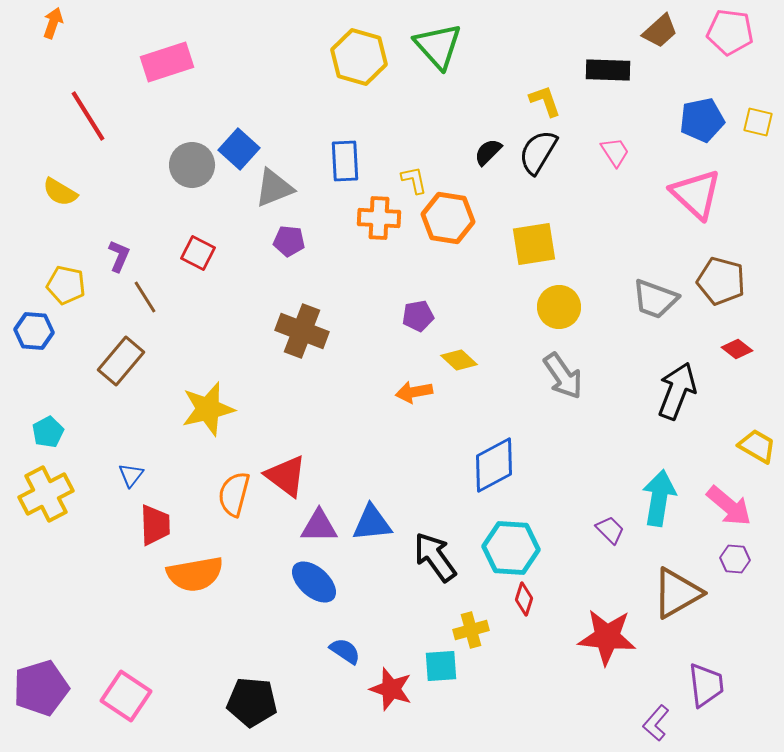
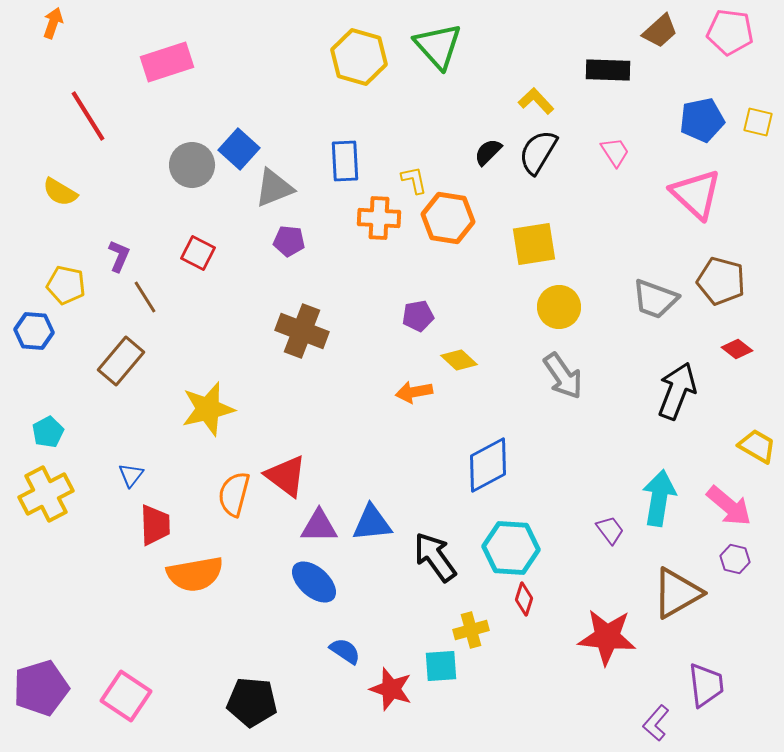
yellow L-shape at (545, 101): moved 9 px left; rotated 24 degrees counterclockwise
blue diamond at (494, 465): moved 6 px left
purple trapezoid at (610, 530): rotated 8 degrees clockwise
purple hexagon at (735, 559): rotated 8 degrees clockwise
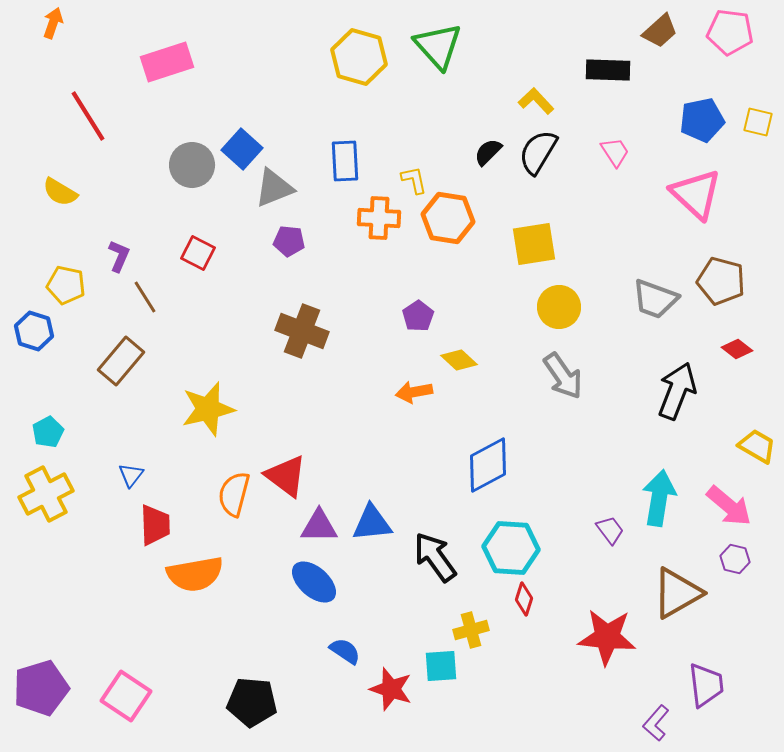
blue square at (239, 149): moved 3 px right
purple pentagon at (418, 316): rotated 24 degrees counterclockwise
blue hexagon at (34, 331): rotated 12 degrees clockwise
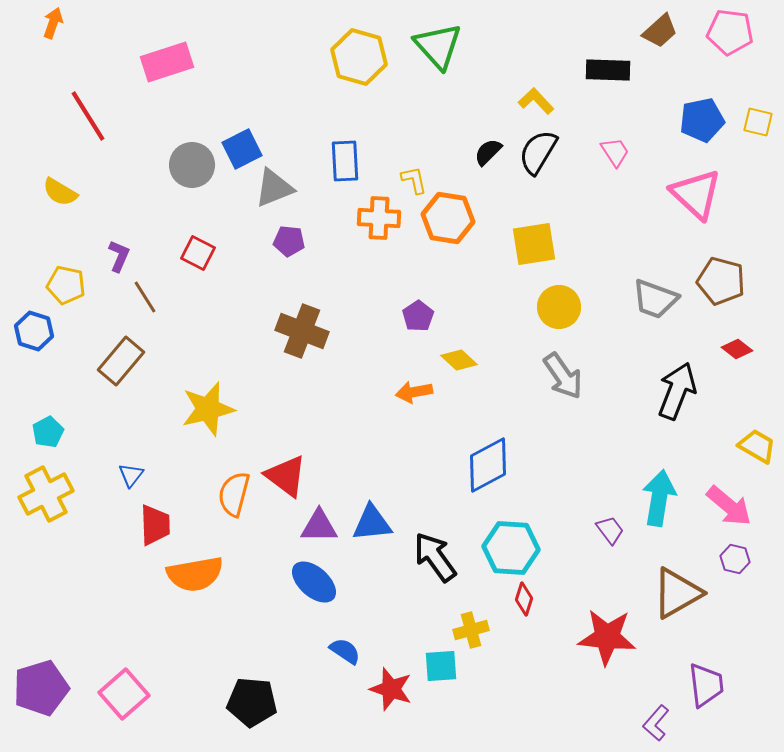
blue square at (242, 149): rotated 21 degrees clockwise
pink square at (126, 696): moved 2 px left, 2 px up; rotated 15 degrees clockwise
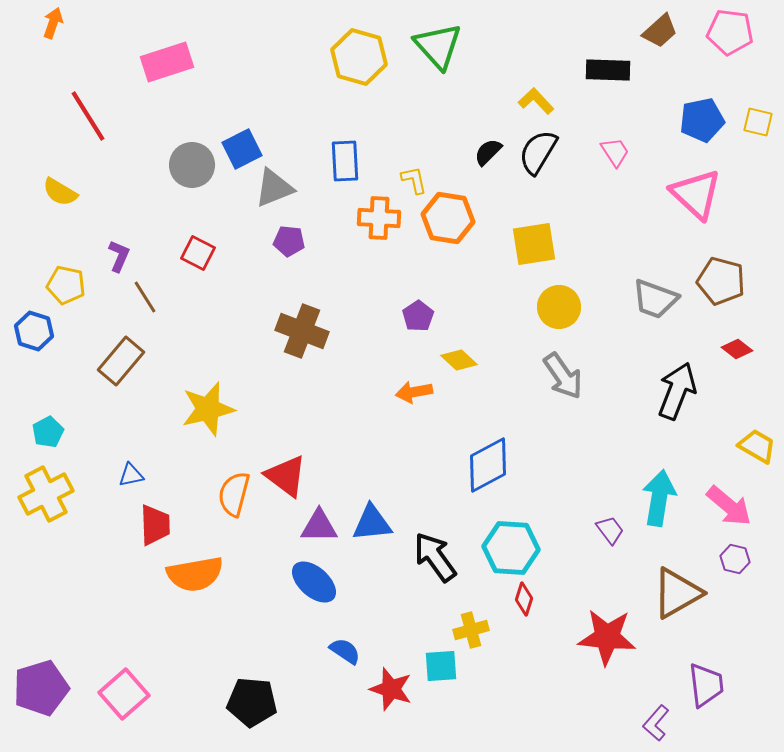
blue triangle at (131, 475): rotated 40 degrees clockwise
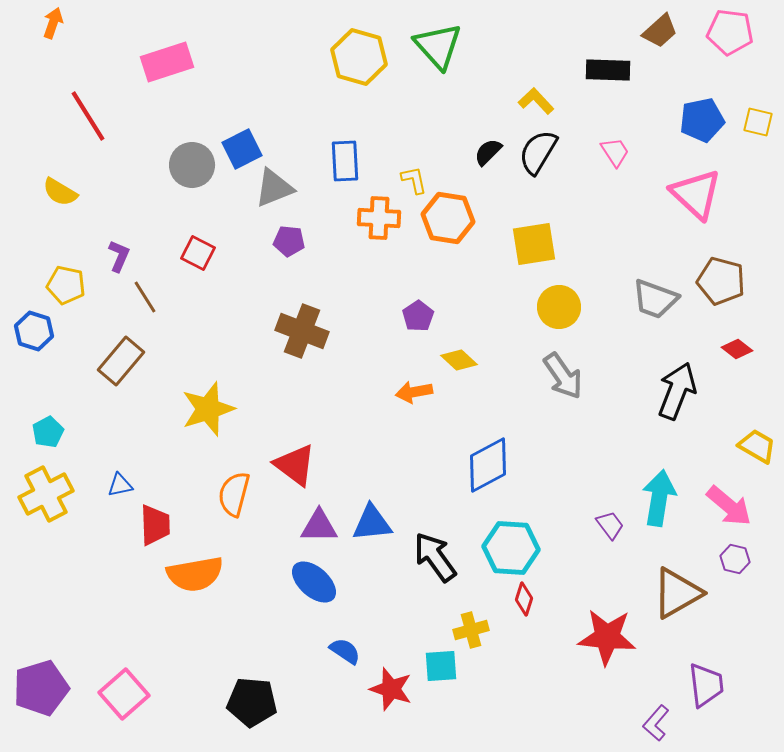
yellow star at (208, 409): rotated 4 degrees counterclockwise
blue triangle at (131, 475): moved 11 px left, 10 px down
red triangle at (286, 476): moved 9 px right, 11 px up
purple trapezoid at (610, 530): moved 5 px up
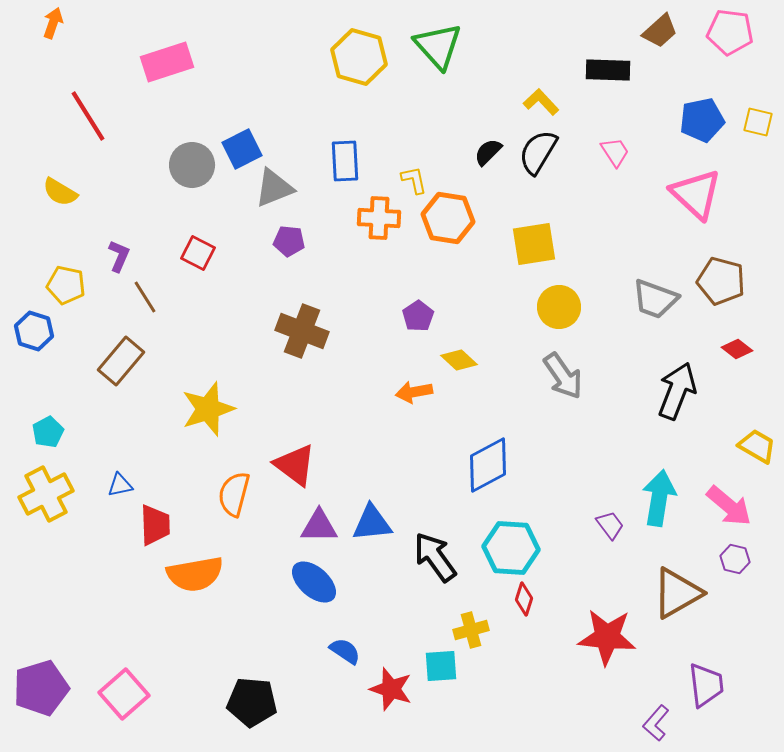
yellow L-shape at (536, 101): moved 5 px right, 1 px down
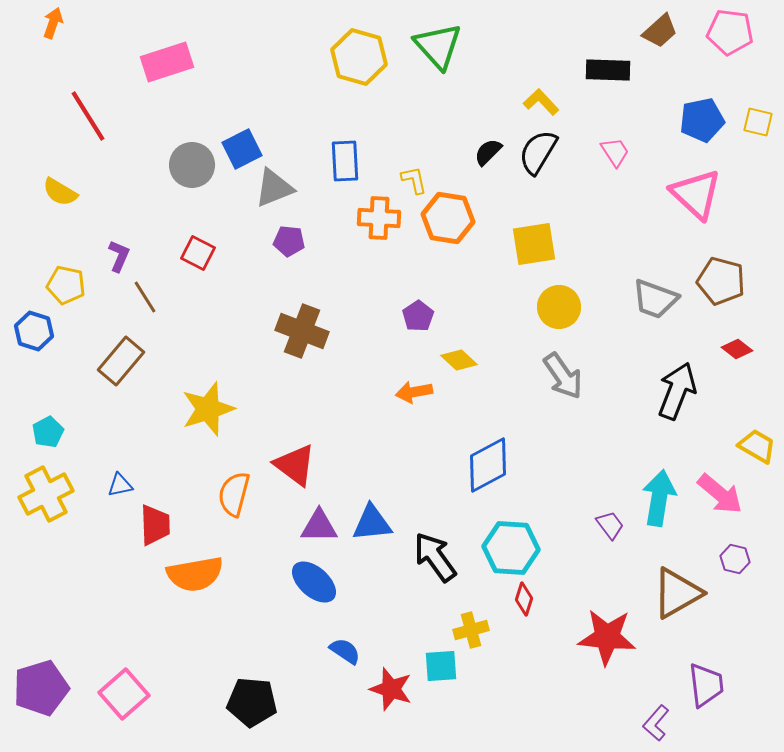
pink arrow at (729, 506): moved 9 px left, 12 px up
